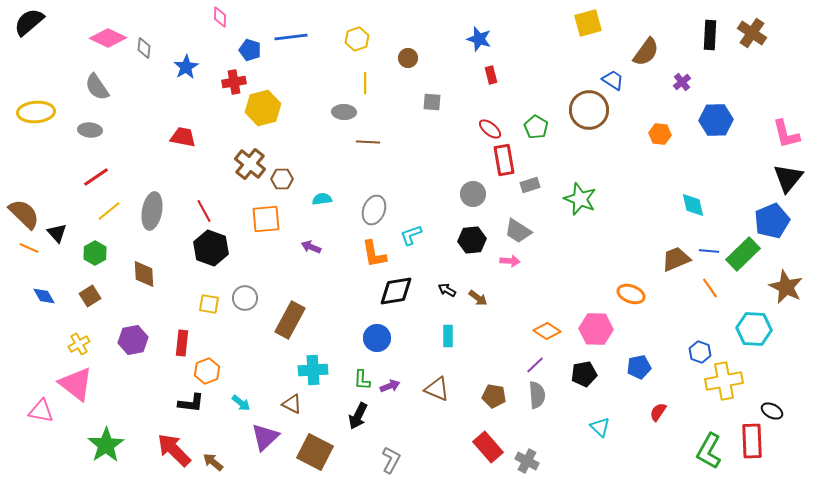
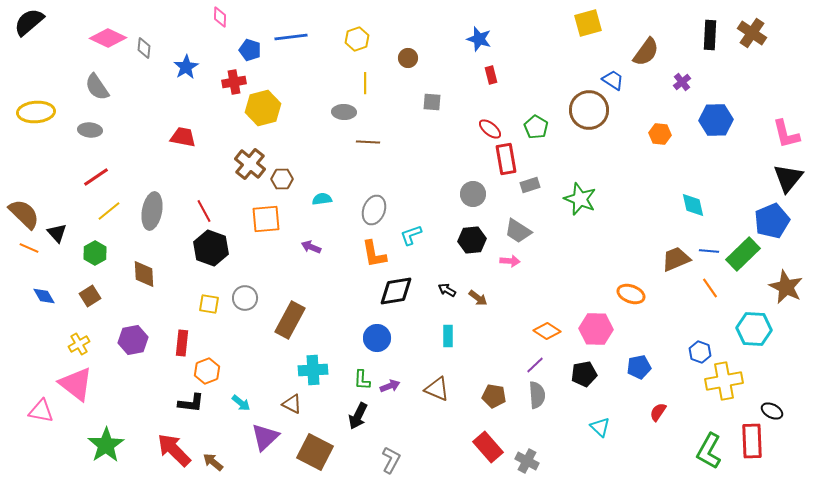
red rectangle at (504, 160): moved 2 px right, 1 px up
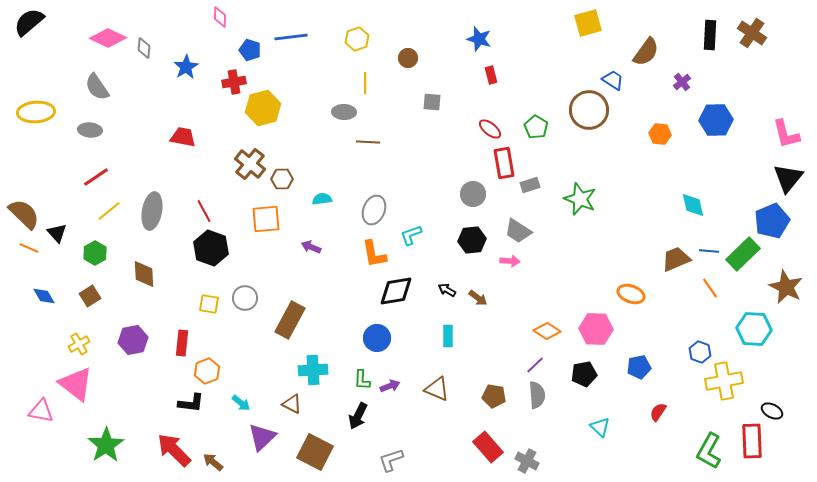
red rectangle at (506, 159): moved 2 px left, 4 px down
purple triangle at (265, 437): moved 3 px left
gray L-shape at (391, 460): rotated 136 degrees counterclockwise
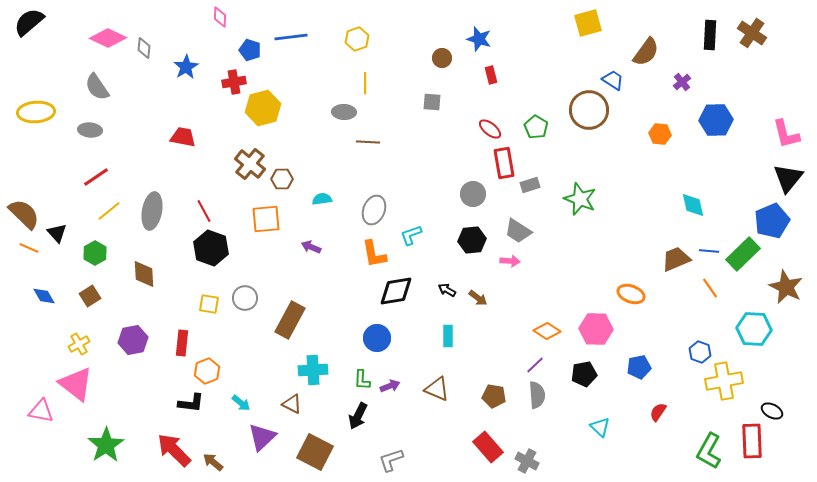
brown circle at (408, 58): moved 34 px right
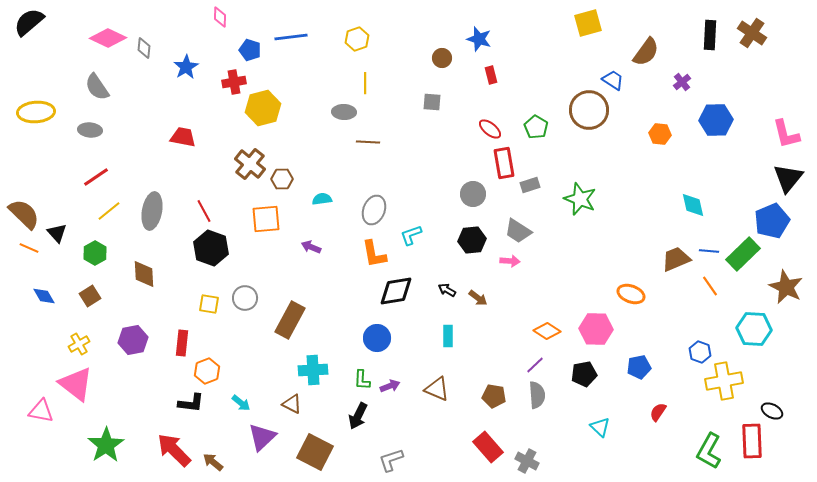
orange line at (710, 288): moved 2 px up
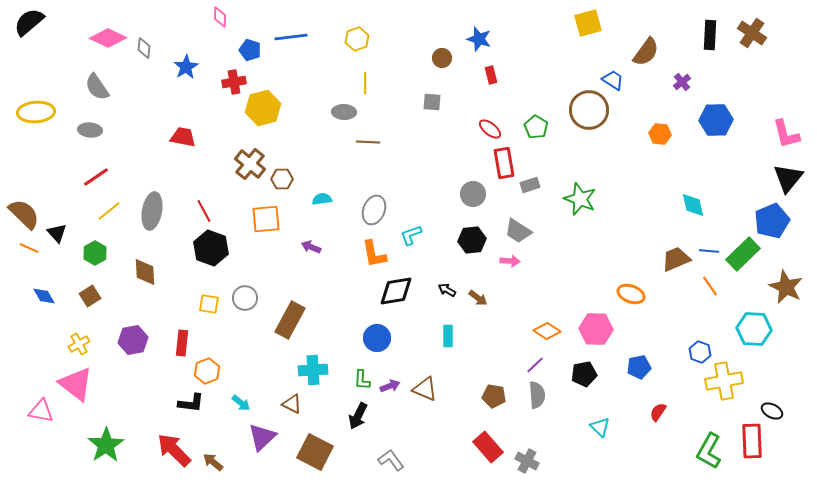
brown diamond at (144, 274): moved 1 px right, 2 px up
brown triangle at (437, 389): moved 12 px left
gray L-shape at (391, 460): rotated 72 degrees clockwise
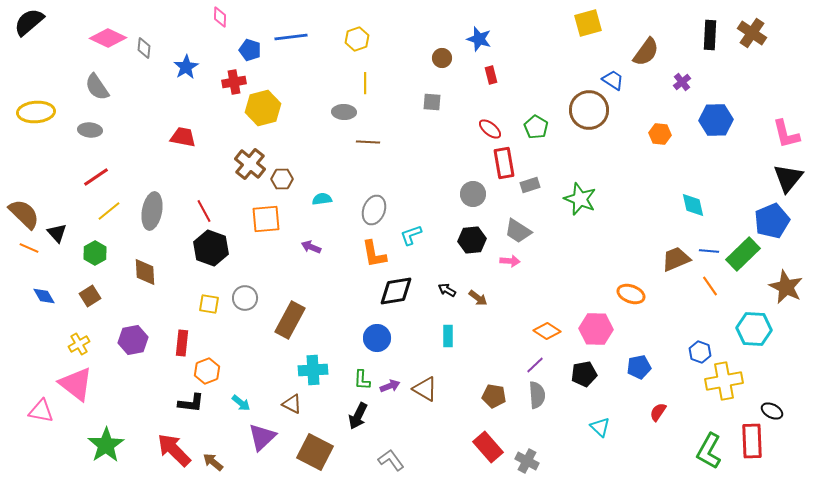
brown triangle at (425, 389): rotated 8 degrees clockwise
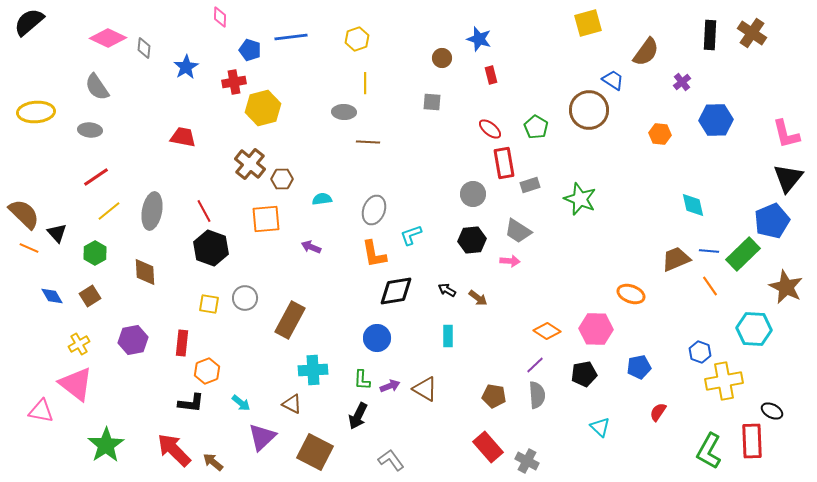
blue diamond at (44, 296): moved 8 px right
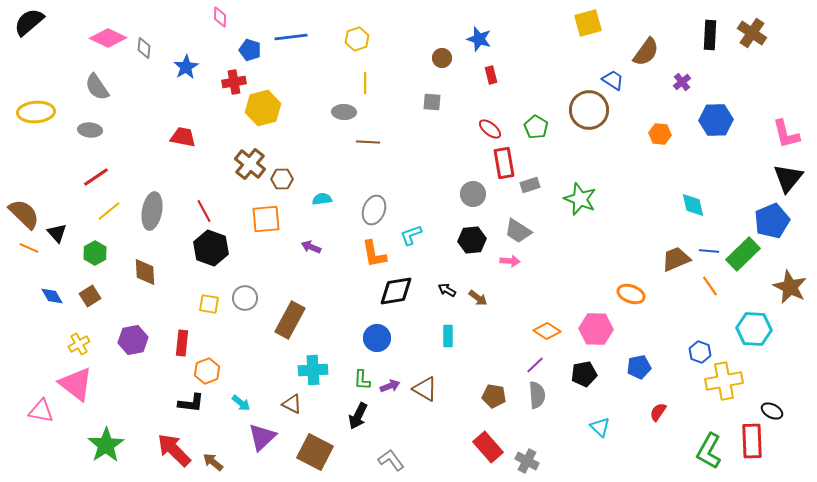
brown star at (786, 287): moved 4 px right
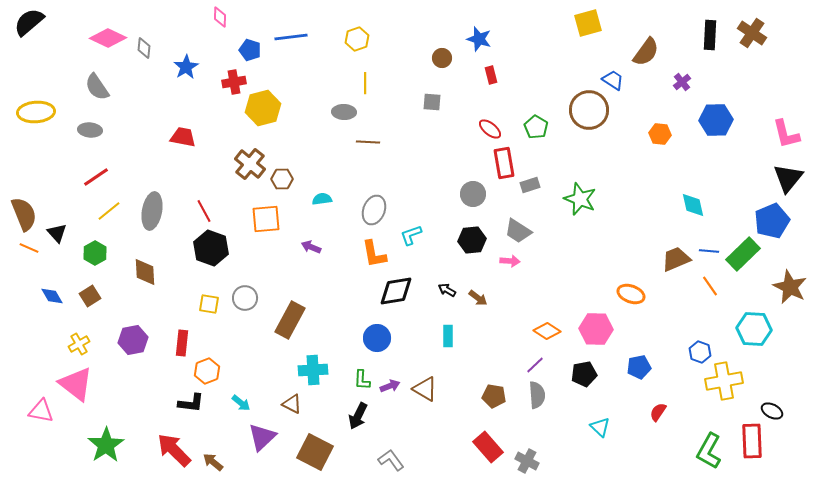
brown semicircle at (24, 214): rotated 24 degrees clockwise
